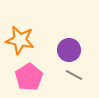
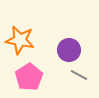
gray line: moved 5 px right
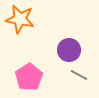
orange star: moved 21 px up
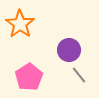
orange star: moved 5 px down; rotated 24 degrees clockwise
gray line: rotated 24 degrees clockwise
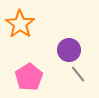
gray line: moved 1 px left, 1 px up
